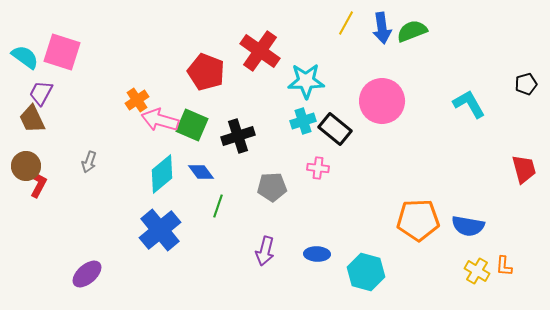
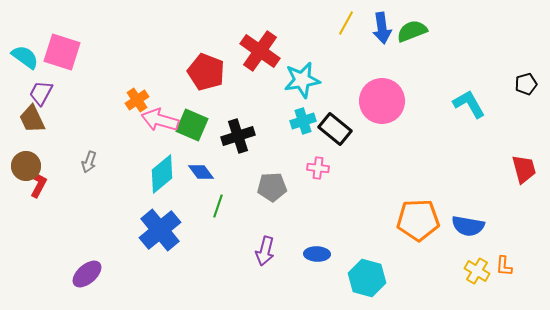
cyan star: moved 4 px left, 1 px up; rotated 9 degrees counterclockwise
cyan hexagon: moved 1 px right, 6 px down
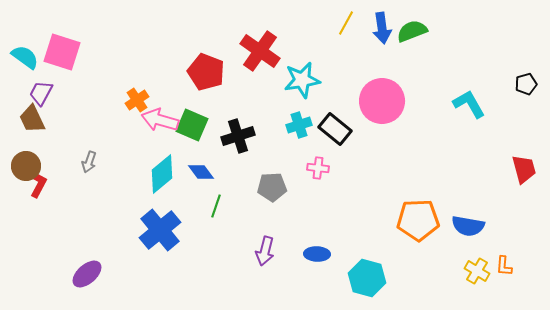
cyan cross: moved 4 px left, 4 px down
green line: moved 2 px left
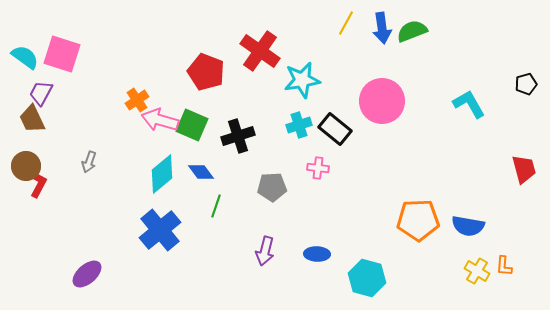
pink square: moved 2 px down
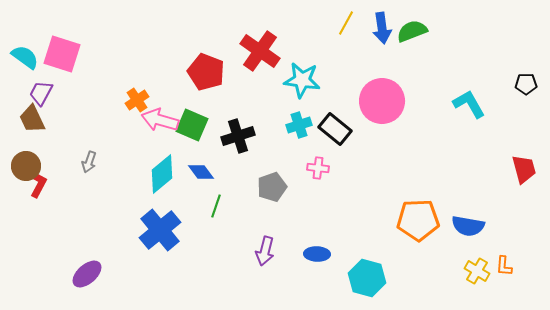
cyan star: rotated 18 degrees clockwise
black pentagon: rotated 15 degrees clockwise
gray pentagon: rotated 16 degrees counterclockwise
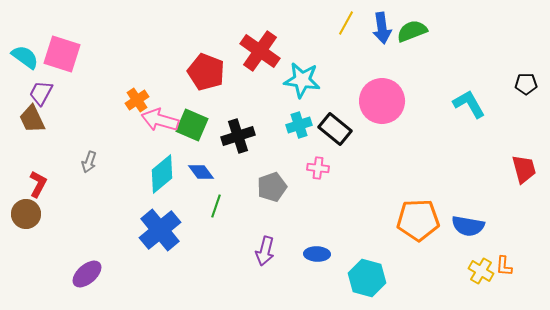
brown circle: moved 48 px down
yellow cross: moved 4 px right
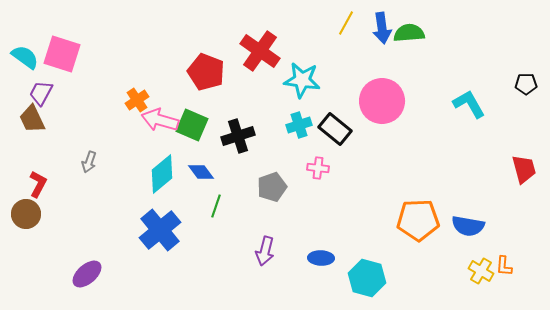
green semicircle: moved 3 px left, 2 px down; rotated 16 degrees clockwise
blue ellipse: moved 4 px right, 4 px down
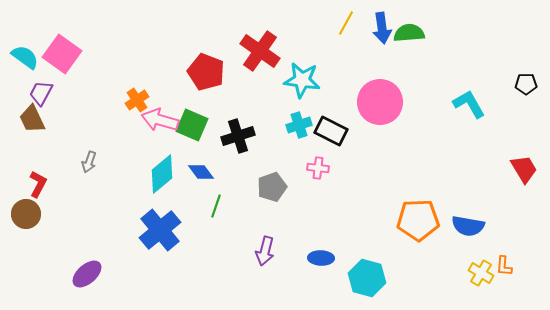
pink square: rotated 18 degrees clockwise
pink circle: moved 2 px left, 1 px down
black rectangle: moved 4 px left, 2 px down; rotated 12 degrees counterclockwise
red trapezoid: rotated 16 degrees counterclockwise
yellow cross: moved 2 px down
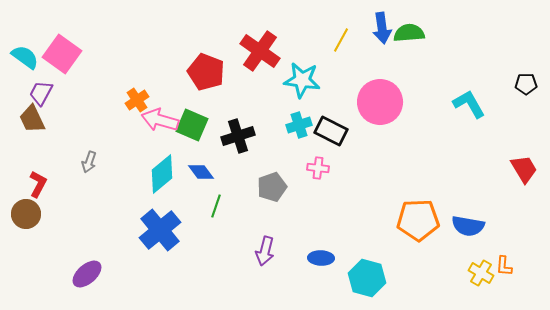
yellow line: moved 5 px left, 17 px down
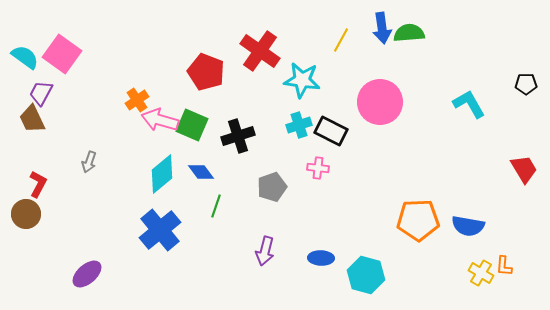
cyan hexagon: moved 1 px left, 3 px up
